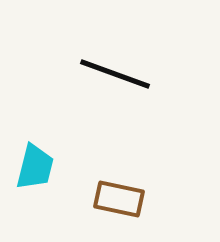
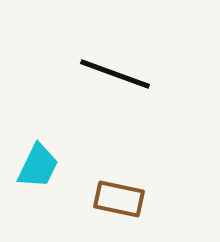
cyan trapezoid: moved 3 px right, 1 px up; rotated 12 degrees clockwise
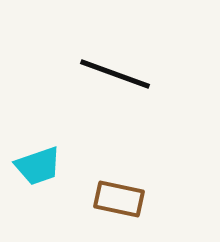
cyan trapezoid: rotated 45 degrees clockwise
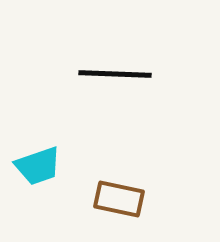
black line: rotated 18 degrees counterclockwise
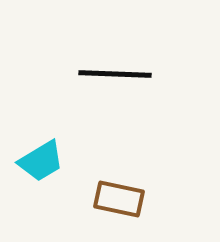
cyan trapezoid: moved 3 px right, 5 px up; rotated 12 degrees counterclockwise
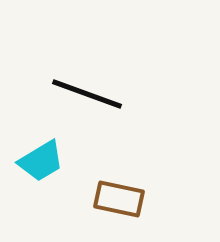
black line: moved 28 px left, 20 px down; rotated 18 degrees clockwise
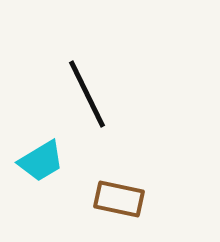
black line: rotated 44 degrees clockwise
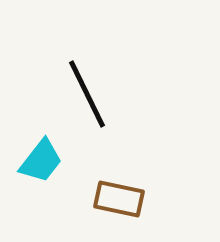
cyan trapezoid: rotated 21 degrees counterclockwise
